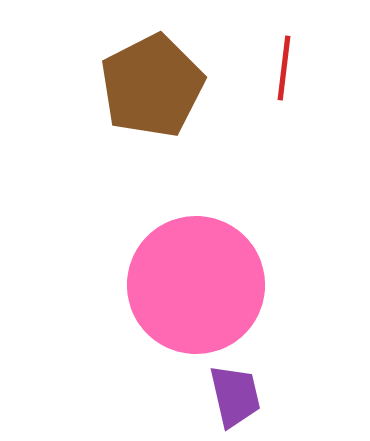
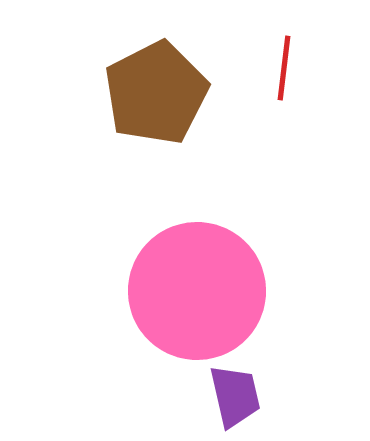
brown pentagon: moved 4 px right, 7 px down
pink circle: moved 1 px right, 6 px down
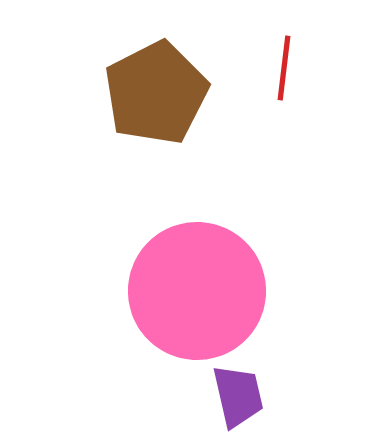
purple trapezoid: moved 3 px right
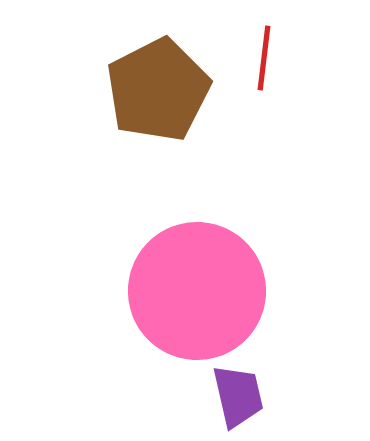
red line: moved 20 px left, 10 px up
brown pentagon: moved 2 px right, 3 px up
